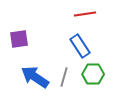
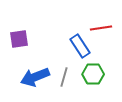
red line: moved 16 px right, 14 px down
blue arrow: rotated 56 degrees counterclockwise
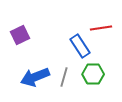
purple square: moved 1 px right, 4 px up; rotated 18 degrees counterclockwise
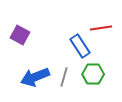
purple square: rotated 36 degrees counterclockwise
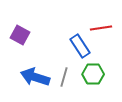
blue arrow: rotated 40 degrees clockwise
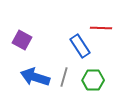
red line: rotated 10 degrees clockwise
purple square: moved 2 px right, 5 px down
green hexagon: moved 6 px down
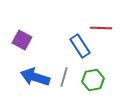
green hexagon: rotated 10 degrees counterclockwise
